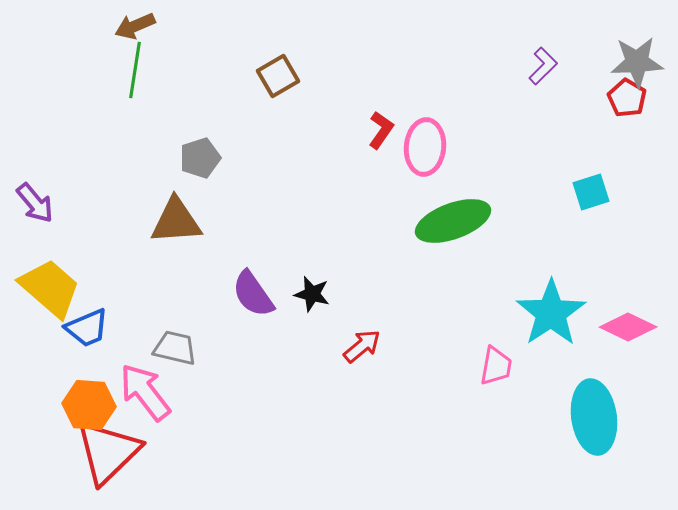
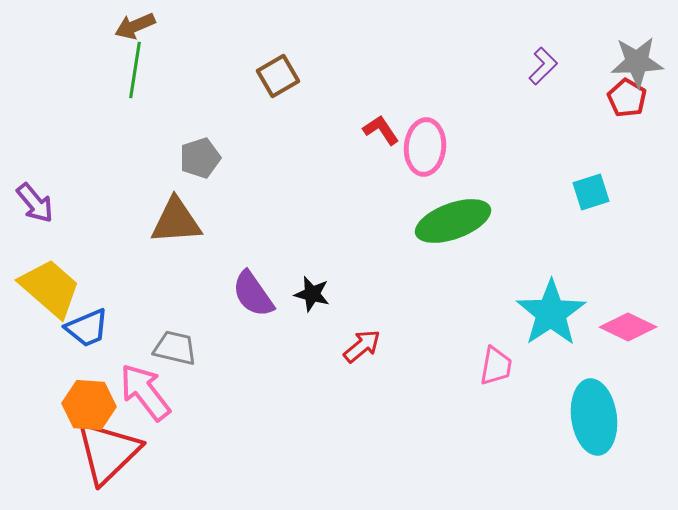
red L-shape: rotated 69 degrees counterclockwise
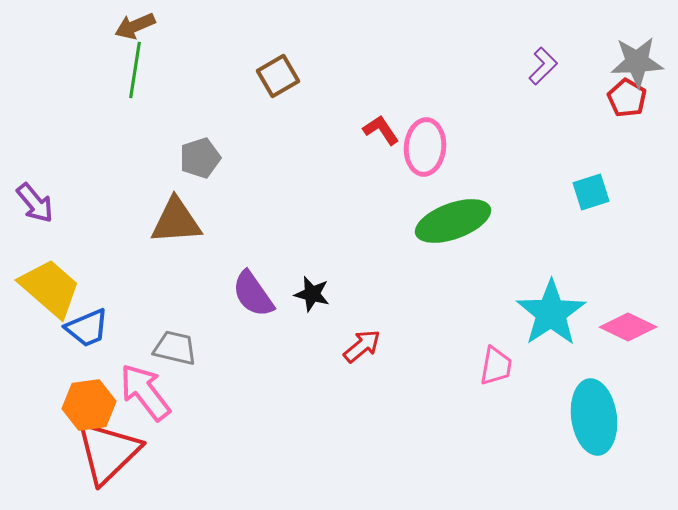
orange hexagon: rotated 12 degrees counterclockwise
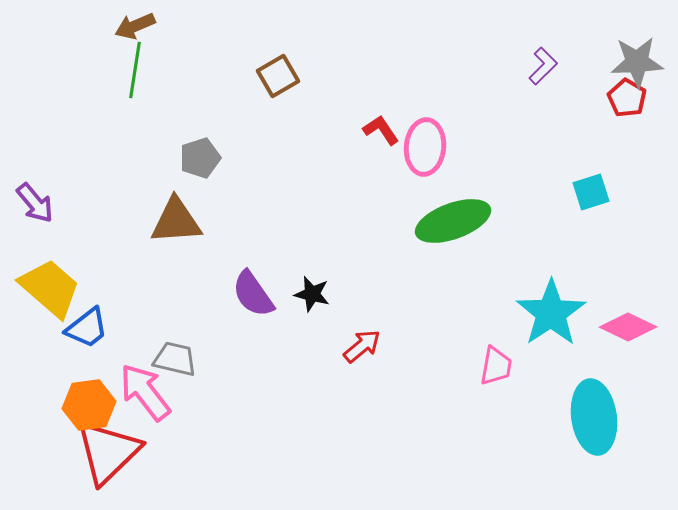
blue trapezoid: rotated 15 degrees counterclockwise
gray trapezoid: moved 11 px down
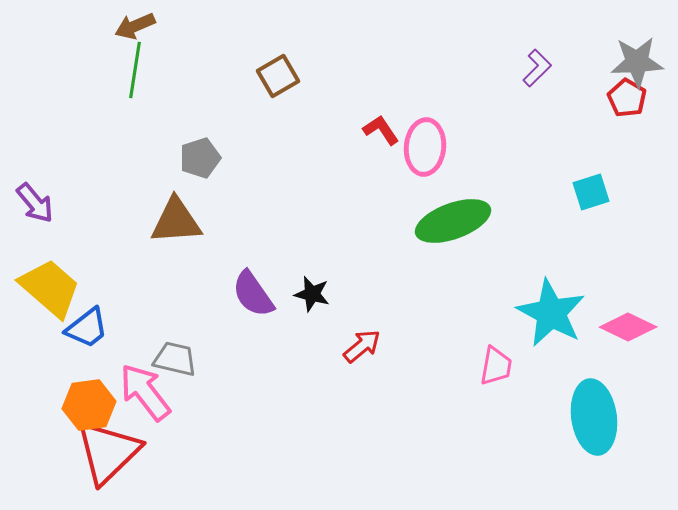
purple L-shape: moved 6 px left, 2 px down
cyan star: rotated 10 degrees counterclockwise
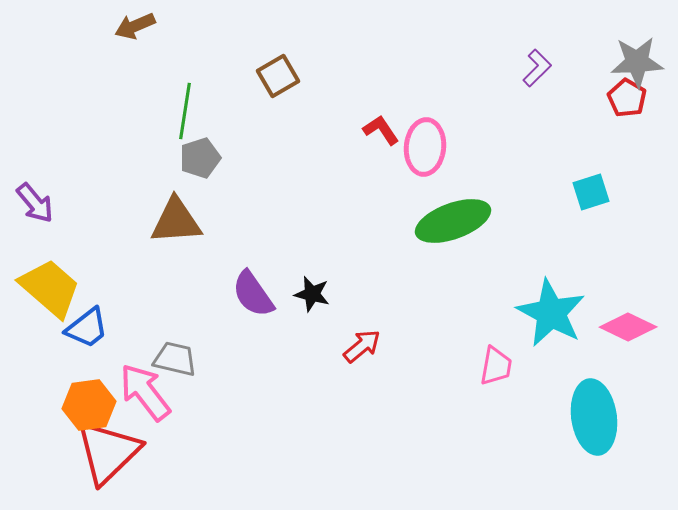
green line: moved 50 px right, 41 px down
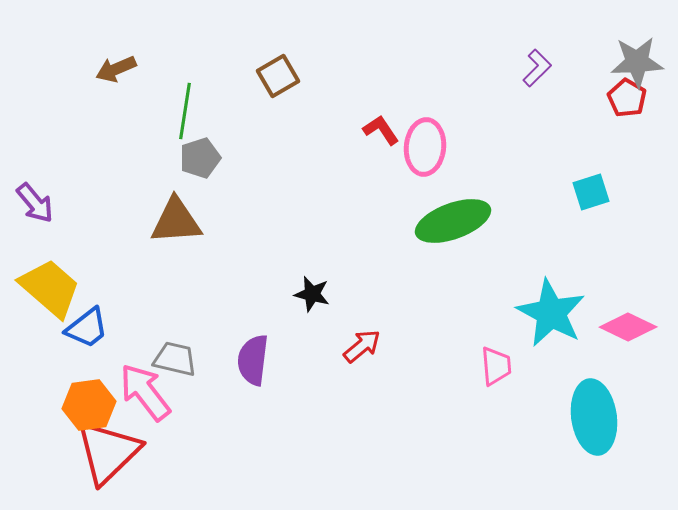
brown arrow: moved 19 px left, 43 px down
purple semicircle: moved 66 px down; rotated 42 degrees clockwise
pink trapezoid: rotated 15 degrees counterclockwise
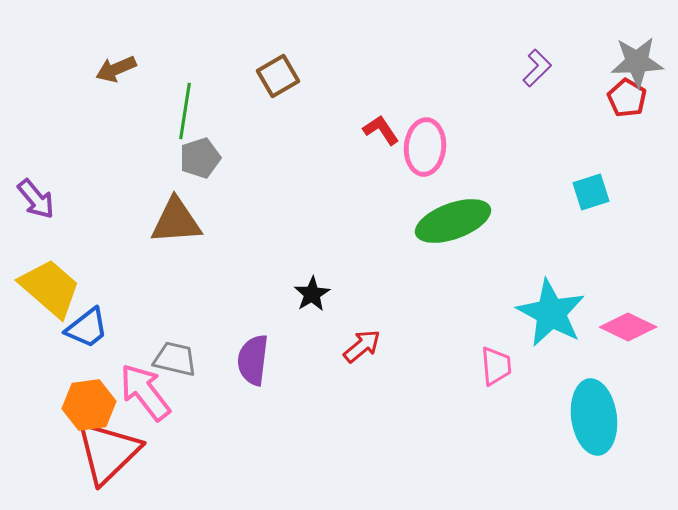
purple arrow: moved 1 px right, 4 px up
black star: rotated 27 degrees clockwise
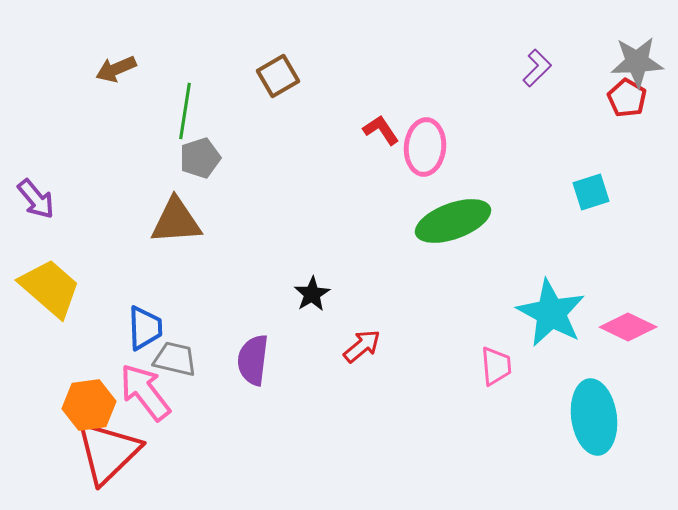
blue trapezoid: moved 58 px right; rotated 54 degrees counterclockwise
